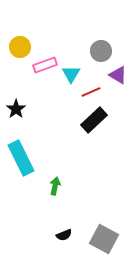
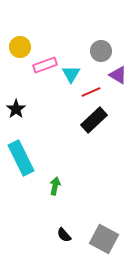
black semicircle: rotated 70 degrees clockwise
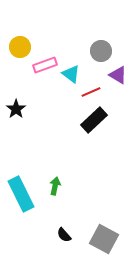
cyan triangle: rotated 24 degrees counterclockwise
cyan rectangle: moved 36 px down
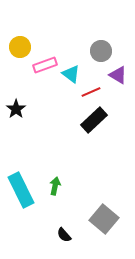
cyan rectangle: moved 4 px up
gray square: moved 20 px up; rotated 12 degrees clockwise
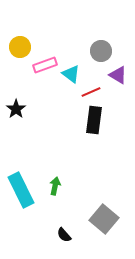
black rectangle: rotated 40 degrees counterclockwise
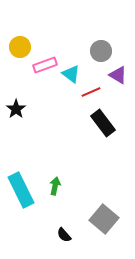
black rectangle: moved 9 px right, 3 px down; rotated 44 degrees counterclockwise
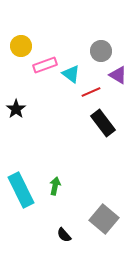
yellow circle: moved 1 px right, 1 px up
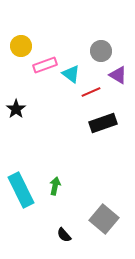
black rectangle: rotated 72 degrees counterclockwise
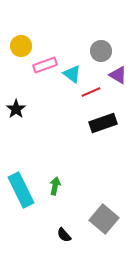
cyan triangle: moved 1 px right
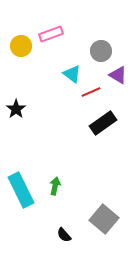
pink rectangle: moved 6 px right, 31 px up
black rectangle: rotated 16 degrees counterclockwise
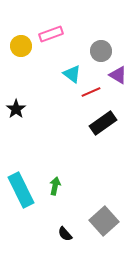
gray square: moved 2 px down; rotated 8 degrees clockwise
black semicircle: moved 1 px right, 1 px up
